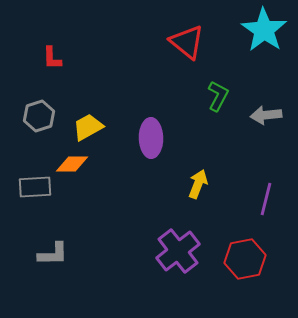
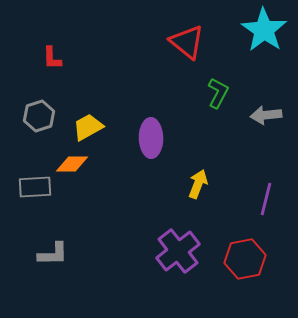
green L-shape: moved 3 px up
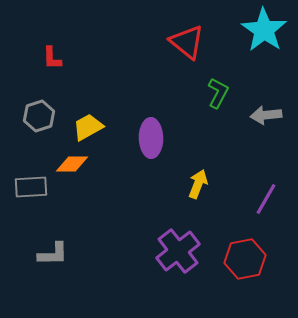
gray rectangle: moved 4 px left
purple line: rotated 16 degrees clockwise
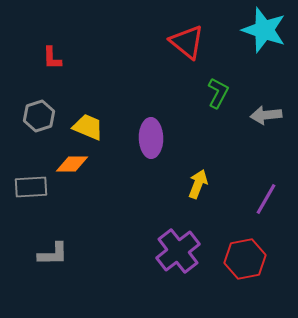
cyan star: rotated 15 degrees counterclockwise
yellow trapezoid: rotated 52 degrees clockwise
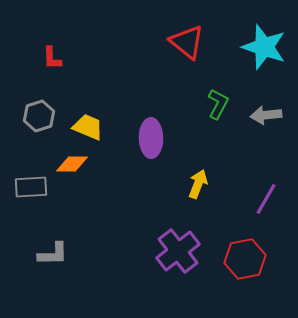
cyan star: moved 17 px down
green L-shape: moved 11 px down
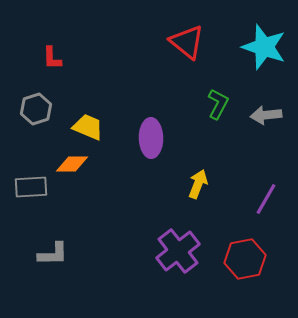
gray hexagon: moved 3 px left, 7 px up
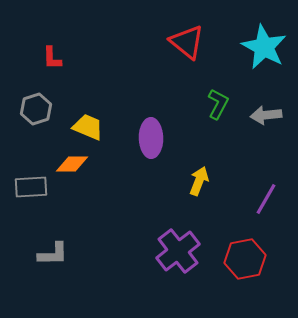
cyan star: rotated 9 degrees clockwise
yellow arrow: moved 1 px right, 3 px up
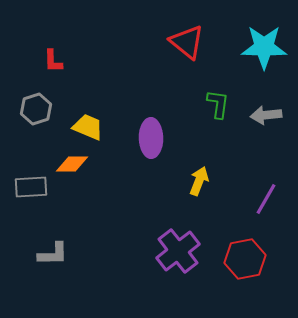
cyan star: rotated 27 degrees counterclockwise
red L-shape: moved 1 px right, 3 px down
green L-shape: rotated 20 degrees counterclockwise
